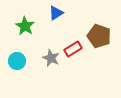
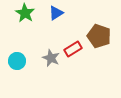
green star: moved 13 px up
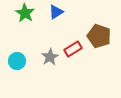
blue triangle: moved 1 px up
gray star: moved 1 px left, 1 px up; rotated 18 degrees clockwise
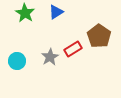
brown pentagon: rotated 15 degrees clockwise
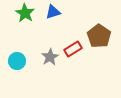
blue triangle: moved 3 px left; rotated 14 degrees clockwise
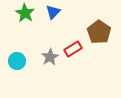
blue triangle: rotated 28 degrees counterclockwise
brown pentagon: moved 4 px up
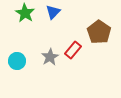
red rectangle: moved 1 px down; rotated 18 degrees counterclockwise
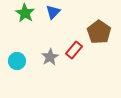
red rectangle: moved 1 px right
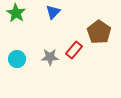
green star: moved 9 px left
gray star: rotated 30 degrees clockwise
cyan circle: moved 2 px up
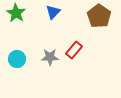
brown pentagon: moved 16 px up
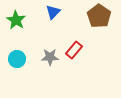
green star: moved 7 px down
